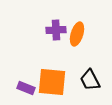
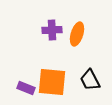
purple cross: moved 4 px left
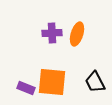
purple cross: moved 3 px down
black trapezoid: moved 5 px right, 2 px down
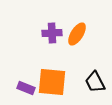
orange ellipse: rotated 15 degrees clockwise
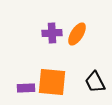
purple rectangle: rotated 24 degrees counterclockwise
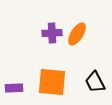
purple rectangle: moved 12 px left
